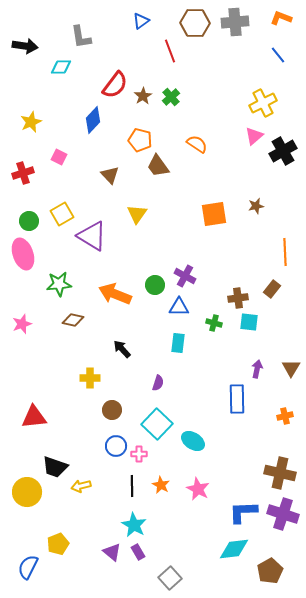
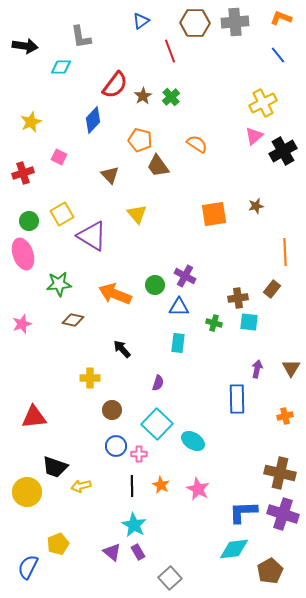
yellow triangle at (137, 214): rotated 15 degrees counterclockwise
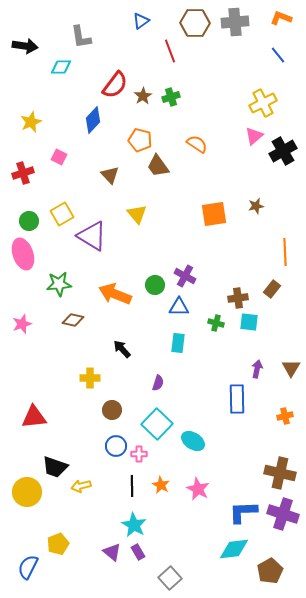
green cross at (171, 97): rotated 24 degrees clockwise
green cross at (214, 323): moved 2 px right
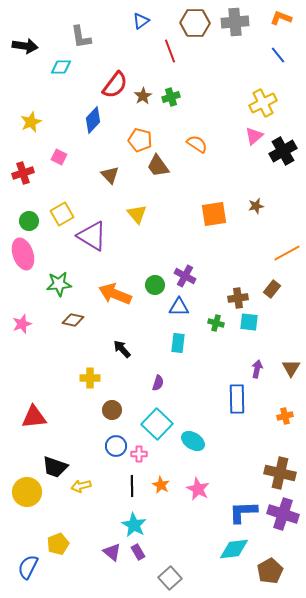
orange line at (285, 252): moved 2 px right, 1 px down; rotated 64 degrees clockwise
